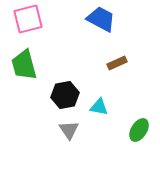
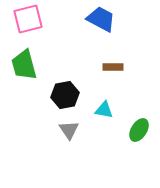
brown rectangle: moved 4 px left, 4 px down; rotated 24 degrees clockwise
cyan triangle: moved 5 px right, 3 px down
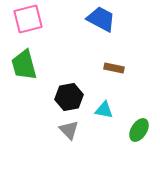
brown rectangle: moved 1 px right, 1 px down; rotated 12 degrees clockwise
black hexagon: moved 4 px right, 2 px down
gray triangle: rotated 10 degrees counterclockwise
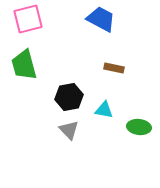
green ellipse: moved 3 px up; rotated 65 degrees clockwise
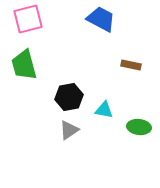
brown rectangle: moved 17 px right, 3 px up
gray triangle: rotated 40 degrees clockwise
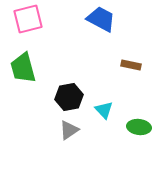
green trapezoid: moved 1 px left, 3 px down
cyan triangle: rotated 36 degrees clockwise
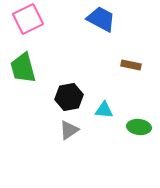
pink square: rotated 12 degrees counterclockwise
cyan triangle: rotated 42 degrees counterclockwise
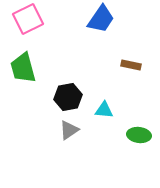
blue trapezoid: rotated 96 degrees clockwise
black hexagon: moved 1 px left
green ellipse: moved 8 px down
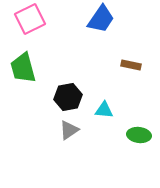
pink square: moved 2 px right
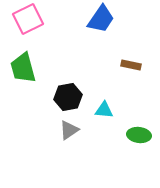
pink square: moved 2 px left
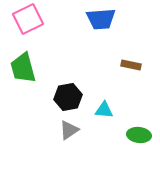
blue trapezoid: rotated 52 degrees clockwise
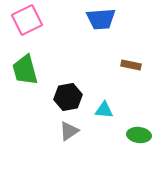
pink square: moved 1 px left, 1 px down
green trapezoid: moved 2 px right, 2 px down
gray triangle: moved 1 px down
